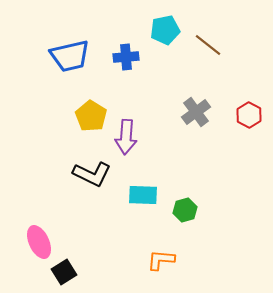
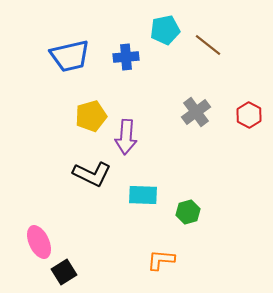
yellow pentagon: rotated 24 degrees clockwise
green hexagon: moved 3 px right, 2 px down
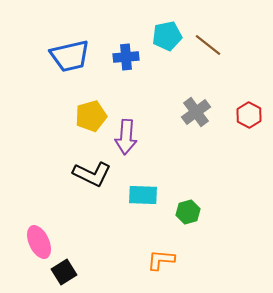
cyan pentagon: moved 2 px right, 6 px down
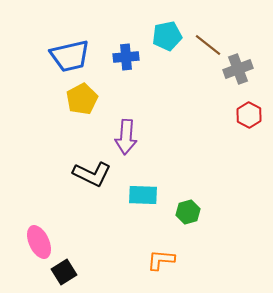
gray cross: moved 42 px right, 43 px up; rotated 16 degrees clockwise
yellow pentagon: moved 9 px left, 17 px up; rotated 12 degrees counterclockwise
